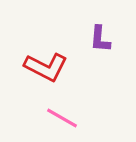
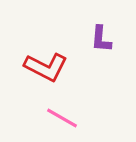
purple L-shape: moved 1 px right
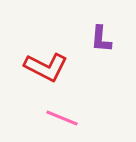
pink line: rotated 8 degrees counterclockwise
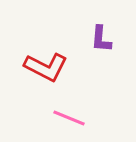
pink line: moved 7 px right
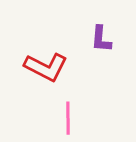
pink line: moved 1 px left; rotated 68 degrees clockwise
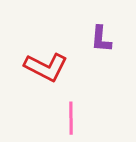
pink line: moved 3 px right
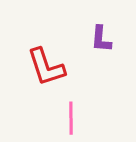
red L-shape: rotated 45 degrees clockwise
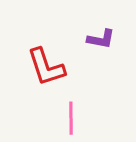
purple L-shape: rotated 84 degrees counterclockwise
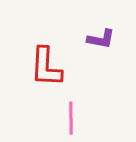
red L-shape: rotated 21 degrees clockwise
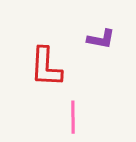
pink line: moved 2 px right, 1 px up
